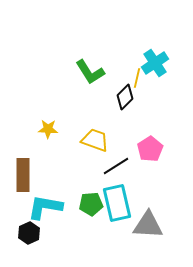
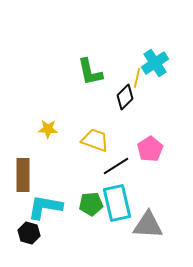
green L-shape: rotated 20 degrees clockwise
black hexagon: rotated 20 degrees counterclockwise
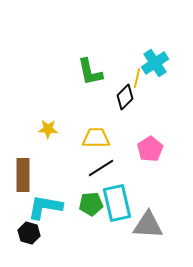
yellow trapezoid: moved 1 px right, 2 px up; rotated 20 degrees counterclockwise
black line: moved 15 px left, 2 px down
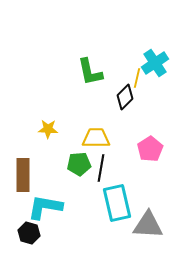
black line: rotated 48 degrees counterclockwise
green pentagon: moved 12 px left, 40 px up
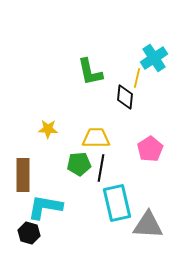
cyan cross: moved 1 px left, 5 px up
black diamond: rotated 40 degrees counterclockwise
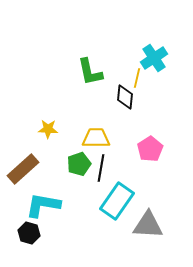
green pentagon: rotated 15 degrees counterclockwise
brown rectangle: moved 6 px up; rotated 48 degrees clockwise
cyan rectangle: moved 2 px up; rotated 48 degrees clockwise
cyan L-shape: moved 2 px left, 2 px up
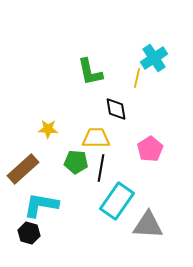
black diamond: moved 9 px left, 12 px down; rotated 15 degrees counterclockwise
green pentagon: moved 3 px left, 2 px up; rotated 25 degrees clockwise
cyan L-shape: moved 2 px left
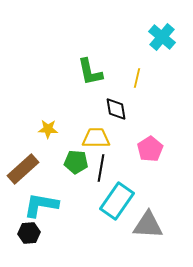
cyan cross: moved 8 px right, 21 px up; rotated 16 degrees counterclockwise
black hexagon: rotated 20 degrees counterclockwise
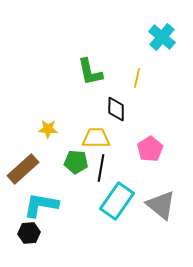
black diamond: rotated 10 degrees clockwise
gray triangle: moved 13 px right, 20 px up; rotated 36 degrees clockwise
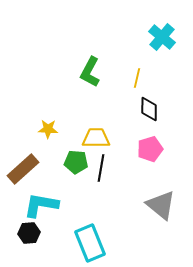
green L-shape: rotated 40 degrees clockwise
black diamond: moved 33 px right
pink pentagon: rotated 15 degrees clockwise
cyan rectangle: moved 27 px left, 42 px down; rotated 57 degrees counterclockwise
